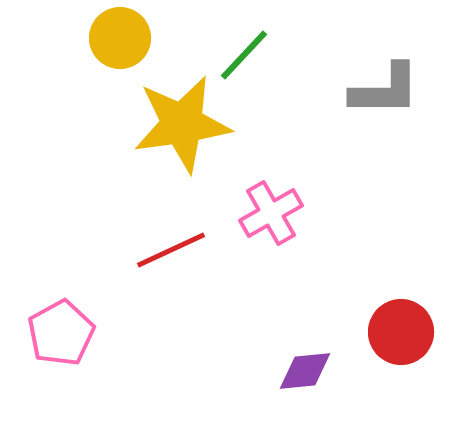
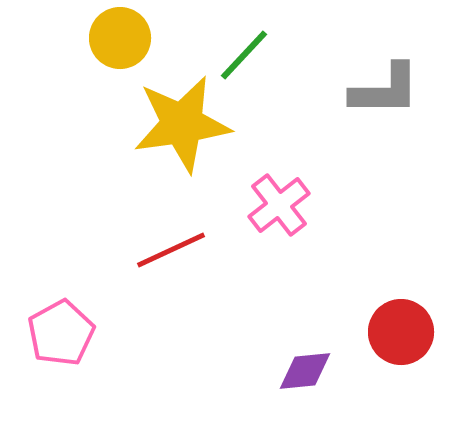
pink cross: moved 8 px right, 8 px up; rotated 8 degrees counterclockwise
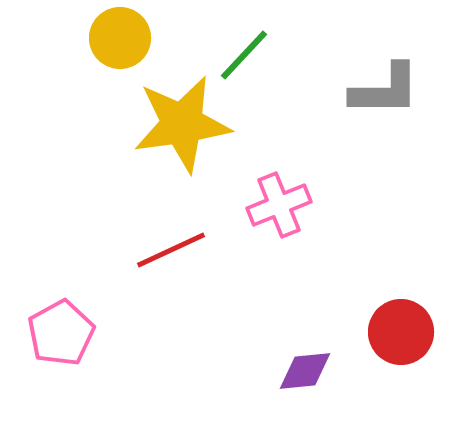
pink cross: rotated 16 degrees clockwise
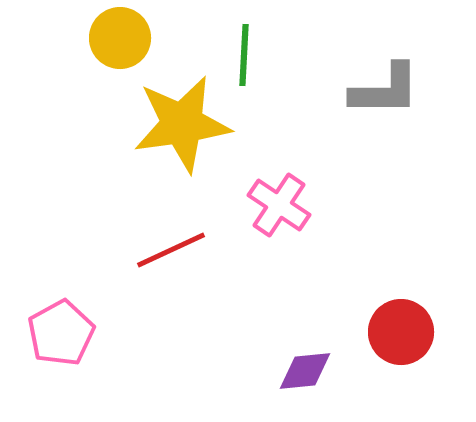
green line: rotated 40 degrees counterclockwise
pink cross: rotated 34 degrees counterclockwise
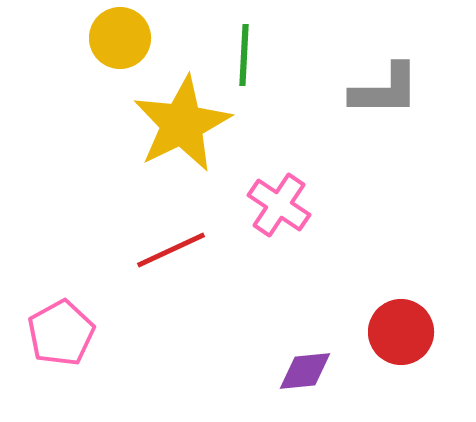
yellow star: rotated 18 degrees counterclockwise
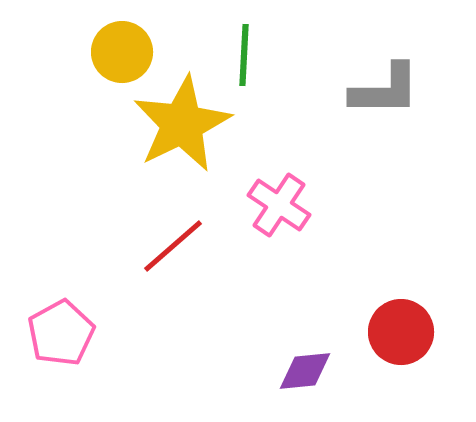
yellow circle: moved 2 px right, 14 px down
red line: moved 2 px right, 4 px up; rotated 16 degrees counterclockwise
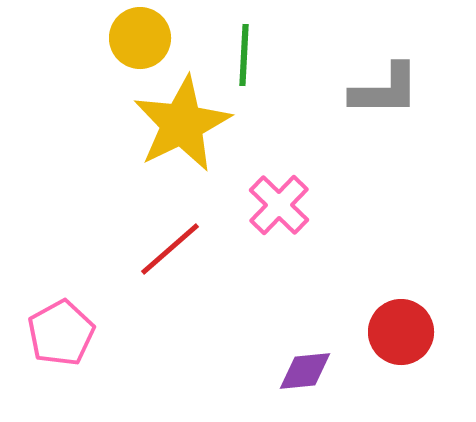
yellow circle: moved 18 px right, 14 px up
pink cross: rotated 10 degrees clockwise
red line: moved 3 px left, 3 px down
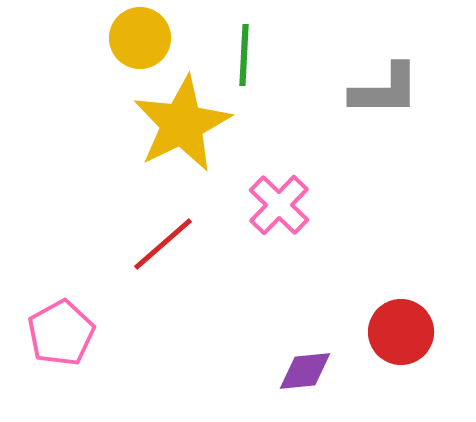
red line: moved 7 px left, 5 px up
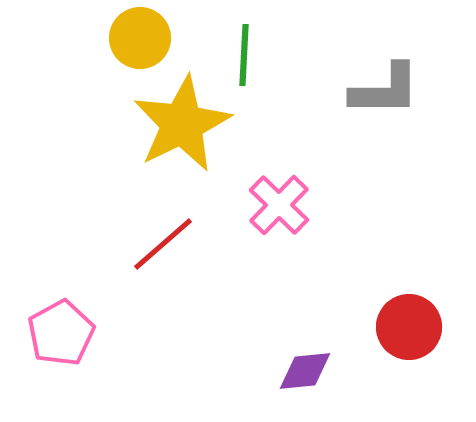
red circle: moved 8 px right, 5 px up
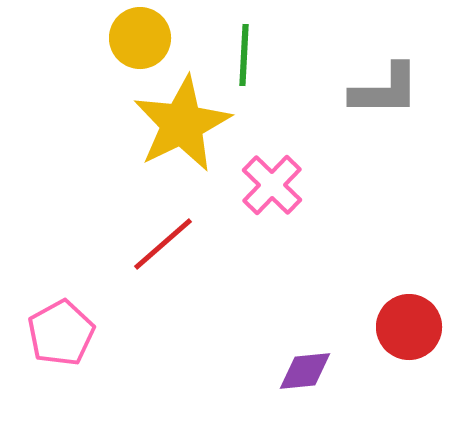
pink cross: moved 7 px left, 20 px up
